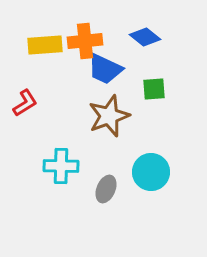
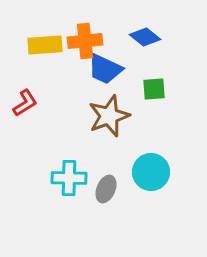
cyan cross: moved 8 px right, 12 px down
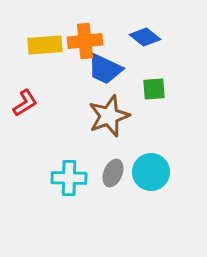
gray ellipse: moved 7 px right, 16 px up
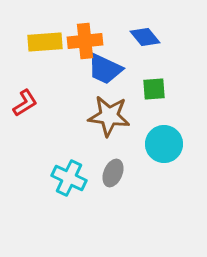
blue diamond: rotated 12 degrees clockwise
yellow rectangle: moved 3 px up
brown star: rotated 27 degrees clockwise
cyan circle: moved 13 px right, 28 px up
cyan cross: rotated 24 degrees clockwise
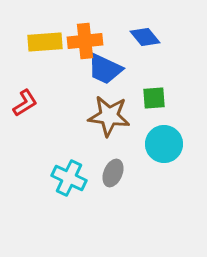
green square: moved 9 px down
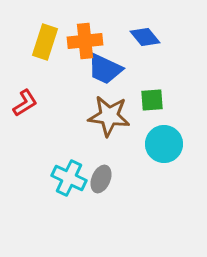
yellow rectangle: rotated 68 degrees counterclockwise
green square: moved 2 px left, 2 px down
gray ellipse: moved 12 px left, 6 px down
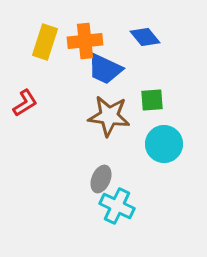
cyan cross: moved 48 px right, 28 px down
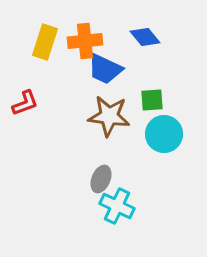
red L-shape: rotated 12 degrees clockwise
cyan circle: moved 10 px up
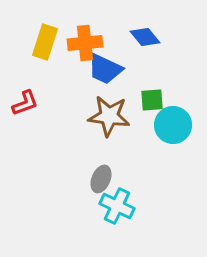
orange cross: moved 2 px down
cyan circle: moved 9 px right, 9 px up
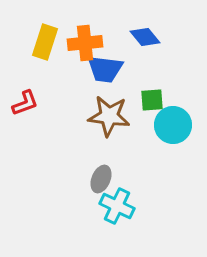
blue trapezoid: rotated 18 degrees counterclockwise
